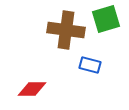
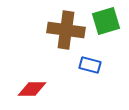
green square: moved 2 px down
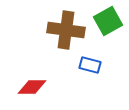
green square: moved 2 px right; rotated 12 degrees counterclockwise
red diamond: moved 2 px up
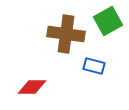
brown cross: moved 4 px down
blue rectangle: moved 4 px right, 1 px down
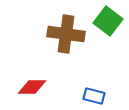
green square: rotated 24 degrees counterclockwise
blue rectangle: moved 30 px down
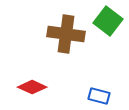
red diamond: rotated 24 degrees clockwise
blue rectangle: moved 5 px right
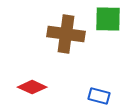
green square: moved 2 px up; rotated 36 degrees counterclockwise
